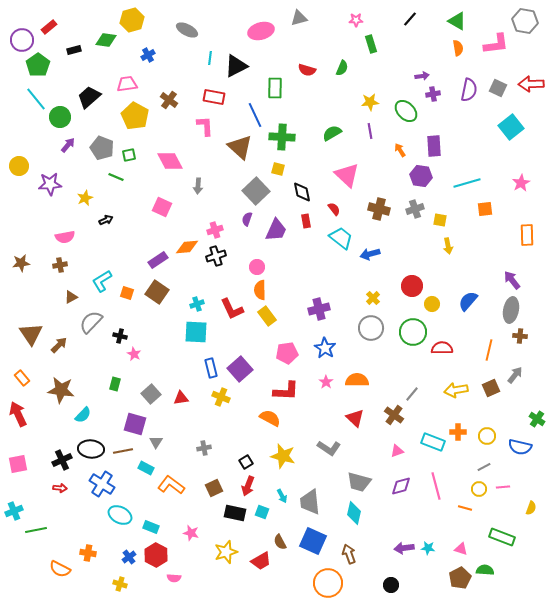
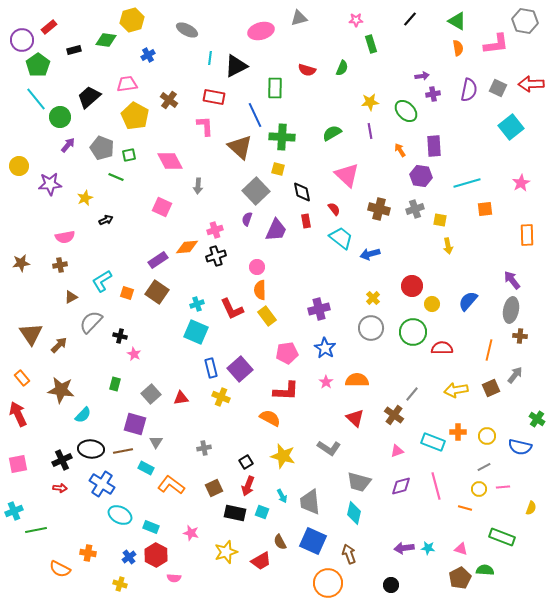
cyan square at (196, 332): rotated 20 degrees clockwise
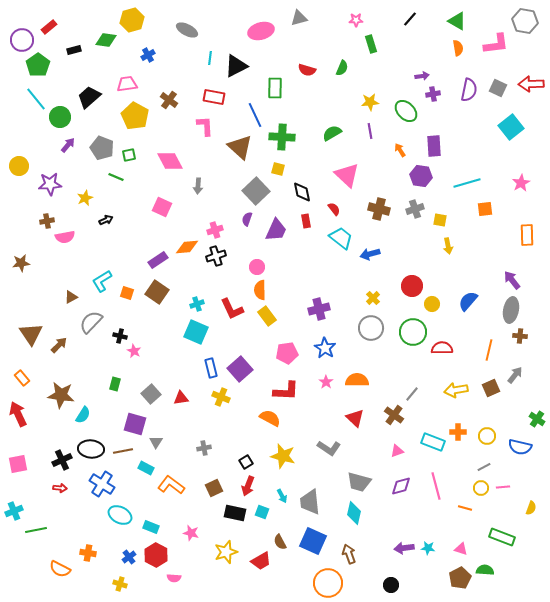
brown cross at (60, 265): moved 13 px left, 44 px up
pink star at (134, 354): moved 3 px up
brown star at (61, 390): moved 5 px down
cyan semicircle at (83, 415): rotated 12 degrees counterclockwise
yellow circle at (479, 489): moved 2 px right, 1 px up
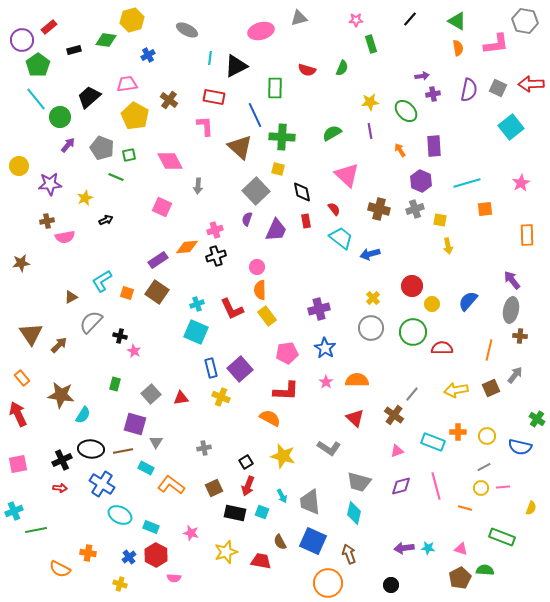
purple hexagon at (421, 176): moved 5 px down; rotated 15 degrees clockwise
red trapezoid at (261, 561): rotated 140 degrees counterclockwise
